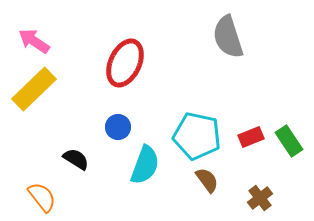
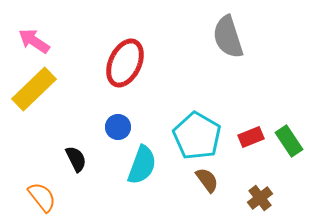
cyan pentagon: rotated 18 degrees clockwise
black semicircle: rotated 32 degrees clockwise
cyan semicircle: moved 3 px left
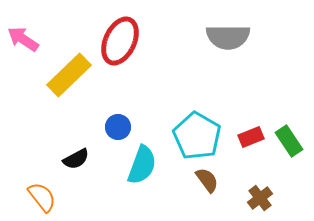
gray semicircle: rotated 72 degrees counterclockwise
pink arrow: moved 11 px left, 2 px up
red ellipse: moved 5 px left, 22 px up
yellow rectangle: moved 35 px right, 14 px up
black semicircle: rotated 88 degrees clockwise
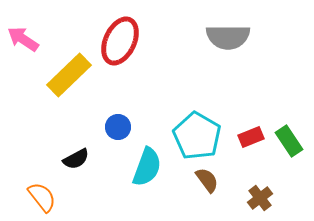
cyan semicircle: moved 5 px right, 2 px down
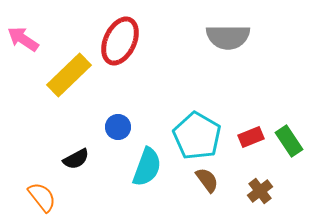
brown cross: moved 7 px up
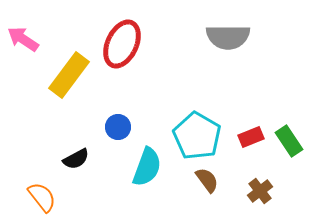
red ellipse: moved 2 px right, 3 px down
yellow rectangle: rotated 9 degrees counterclockwise
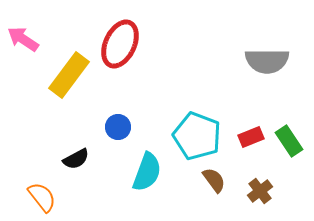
gray semicircle: moved 39 px right, 24 px down
red ellipse: moved 2 px left
cyan pentagon: rotated 9 degrees counterclockwise
cyan semicircle: moved 5 px down
brown semicircle: moved 7 px right
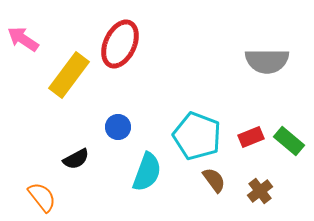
green rectangle: rotated 16 degrees counterclockwise
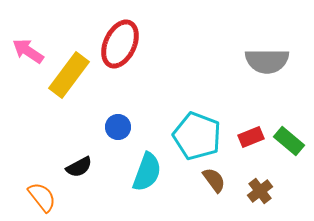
pink arrow: moved 5 px right, 12 px down
black semicircle: moved 3 px right, 8 px down
